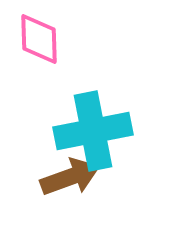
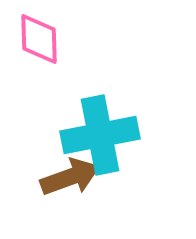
cyan cross: moved 7 px right, 4 px down
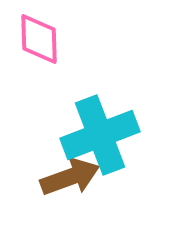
cyan cross: rotated 10 degrees counterclockwise
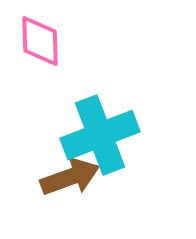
pink diamond: moved 1 px right, 2 px down
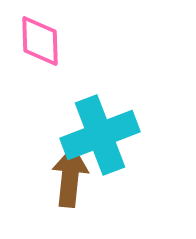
brown arrow: rotated 64 degrees counterclockwise
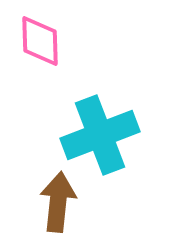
brown arrow: moved 12 px left, 25 px down
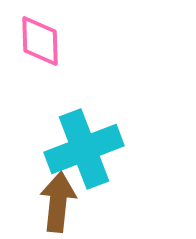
cyan cross: moved 16 px left, 14 px down
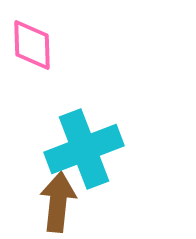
pink diamond: moved 8 px left, 4 px down
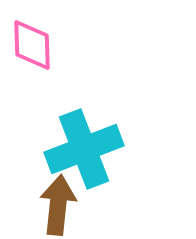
brown arrow: moved 3 px down
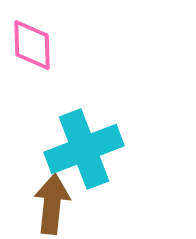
brown arrow: moved 6 px left, 1 px up
